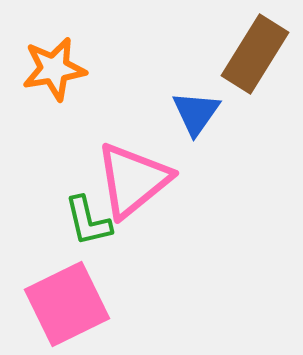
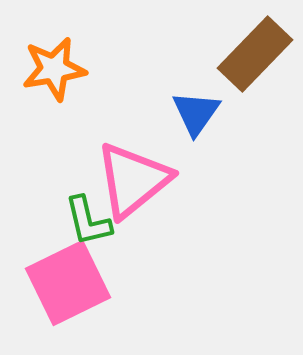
brown rectangle: rotated 12 degrees clockwise
pink square: moved 1 px right, 21 px up
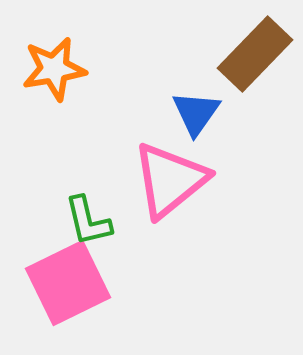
pink triangle: moved 37 px right
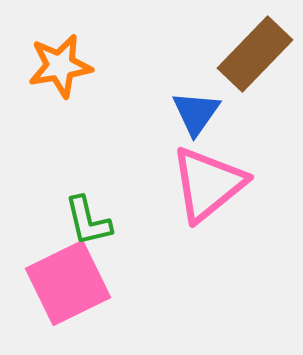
orange star: moved 6 px right, 3 px up
pink triangle: moved 38 px right, 4 px down
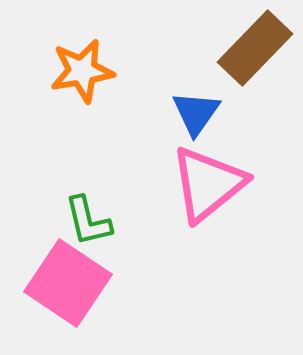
brown rectangle: moved 6 px up
orange star: moved 22 px right, 5 px down
pink square: rotated 30 degrees counterclockwise
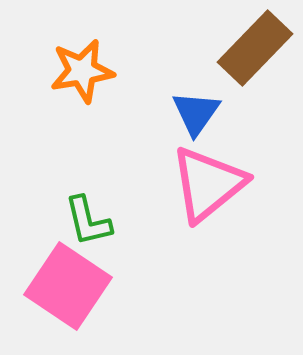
pink square: moved 3 px down
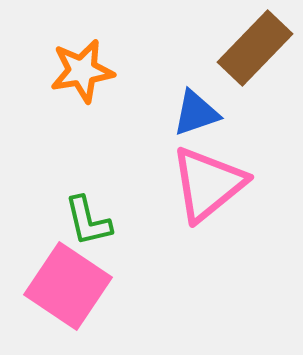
blue triangle: rotated 36 degrees clockwise
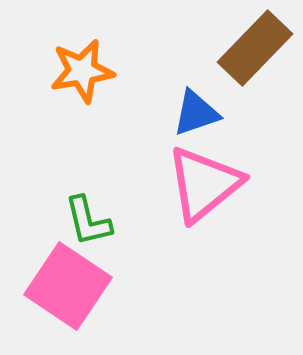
pink triangle: moved 4 px left
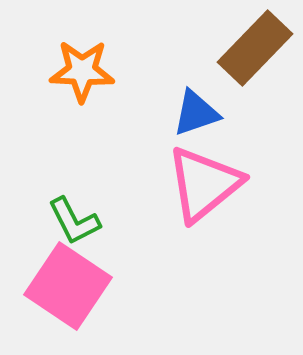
orange star: rotated 12 degrees clockwise
green L-shape: moved 14 px left; rotated 14 degrees counterclockwise
